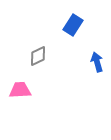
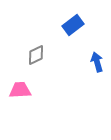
blue rectangle: rotated 20 degrees clockwise
gray diamond: moved 2 px left, 1 px up
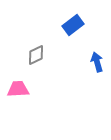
pink trapezoid: moved 2 px left, 1 px up
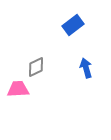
gray diamond: moved 12 px down
blue arrow: moved 11 px left, 6 px down
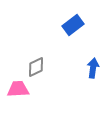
blue arrow: moved 7 px right; rotated 24 degrees clockwise
